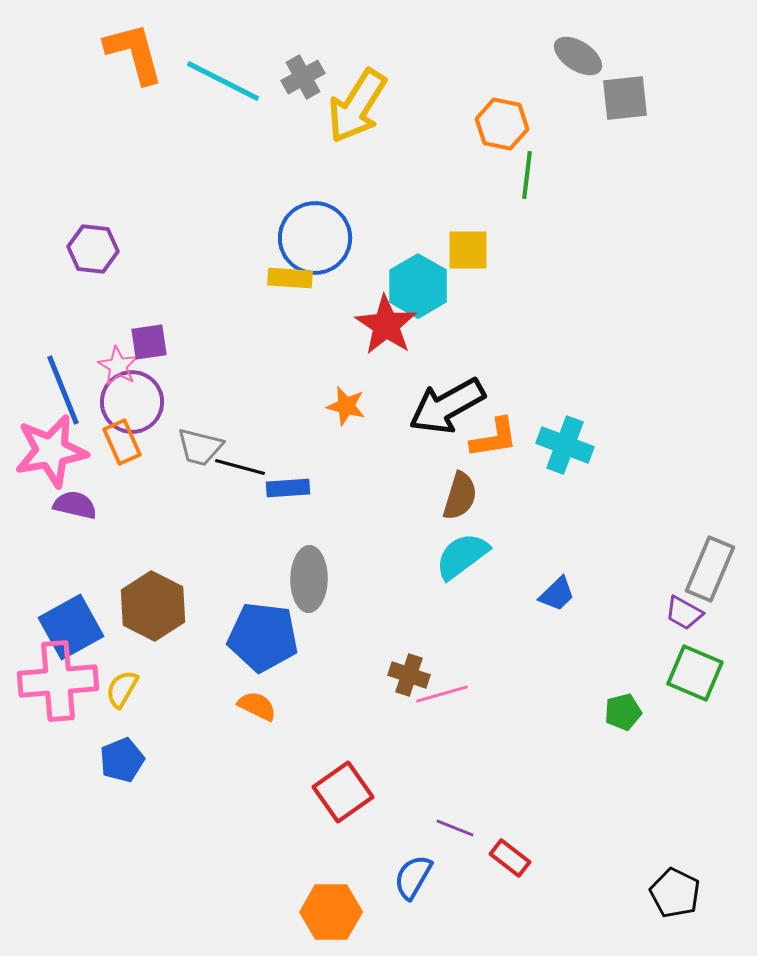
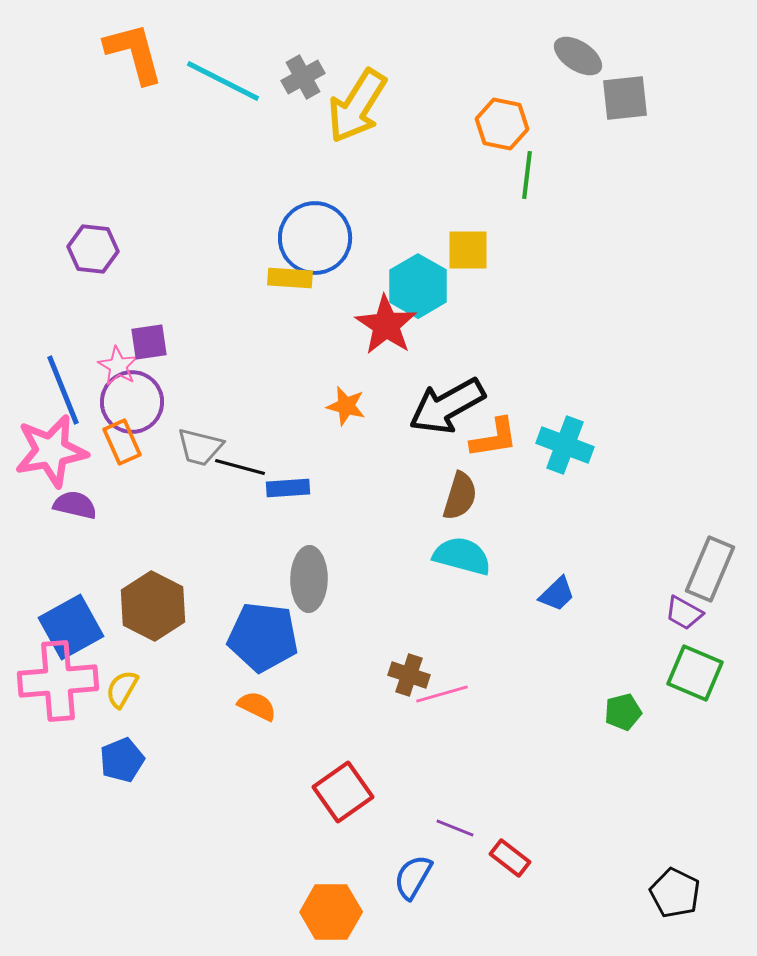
cyan semicircle at (462, 556): rotated 52 degrees clockwise
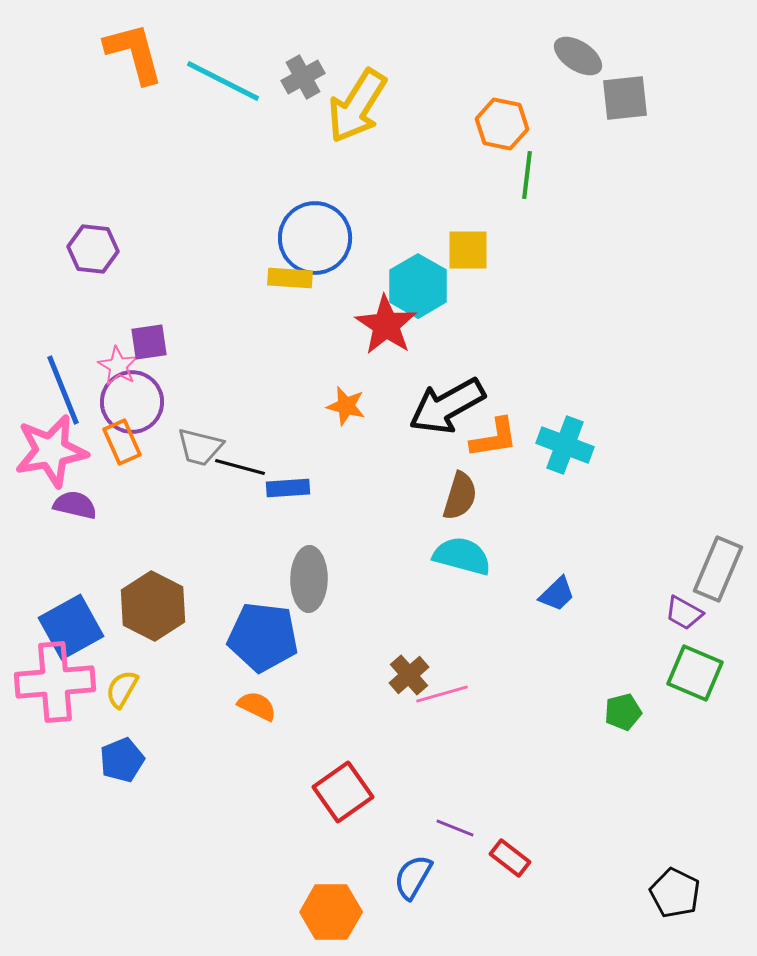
gray rectangle at (710, 569): moved 8 px right
brown cross at (409, 675): rotated 30 degrees clockwise
pink cross at (58, 681): moved 3 px left, 1 px down
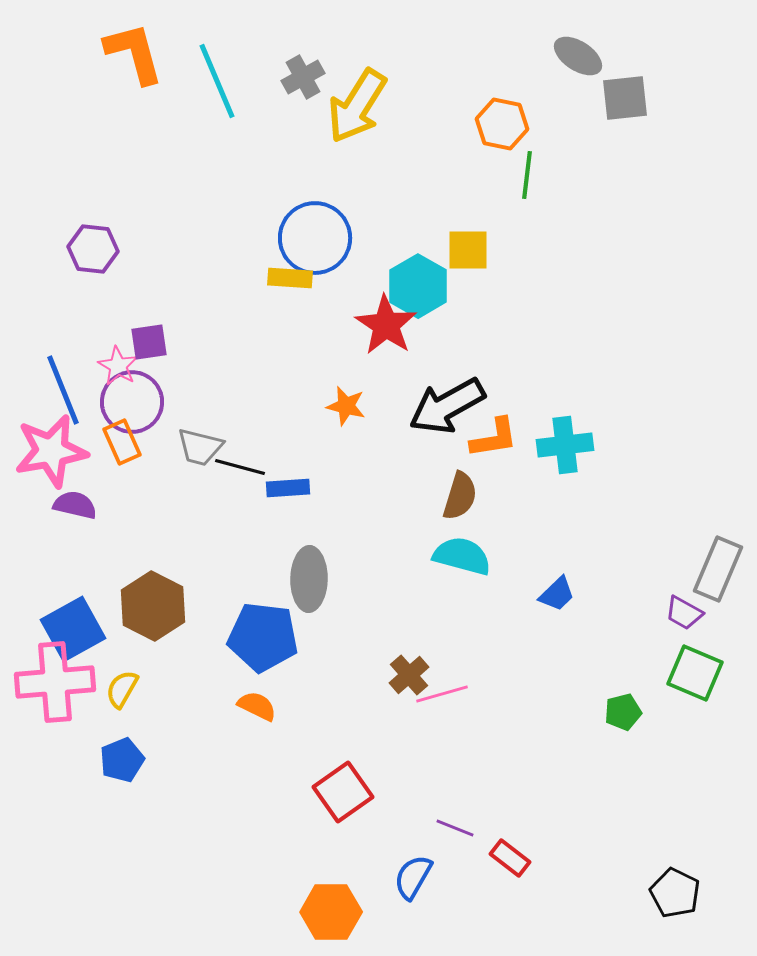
cyan line at (223, 81): moved 6 px left; rotated 40 degrees clockwise
cyan cross at (565, 445): rotated 28 degrees counterclockwise
blue square at (71, 627): moved 2 px right, 2 px down
